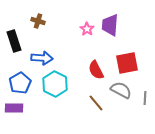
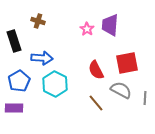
blue pentagon: moved 1 px left, 2 px up
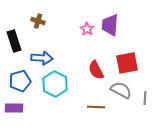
blue pentagon: moved 1 px right; rotated 15 degrees clockwise
brown line: moved 4 px down; rotated 48 degrees counterclockwise
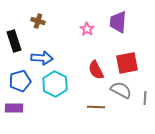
purple trapezoid: moved 8 px right, 3 px up
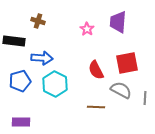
black rectangle: rotated 65 degrees counterclockwise
purple rectangle: moved 7 px right, 14 px down
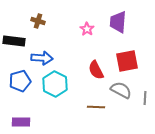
red square: moved 2 px up
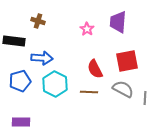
red semicircle: moved 1 px left, 1 px up
gray semicircle: moved 2 px right, 1 px up
brown line: moved 7 px left, 15 px up
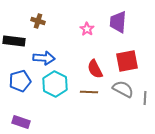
blue arrow: moved 2 px right
purple rectangle: rotated 18 degrees clockwise
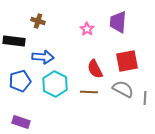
blue arrow: moved 1 px left, 1 px up
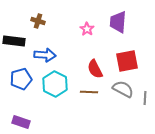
blue arrow: moved 2 px right, 2 px up
blue pentagon: moved 1 px right, 2 px up
